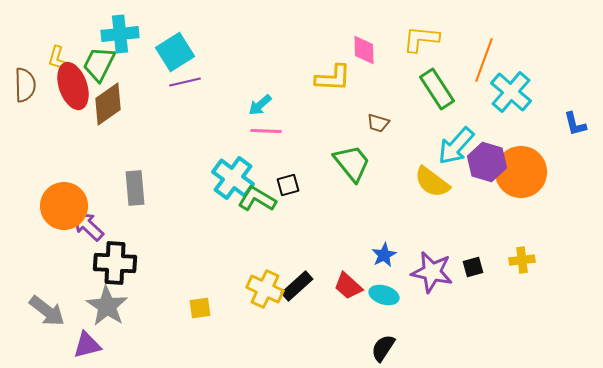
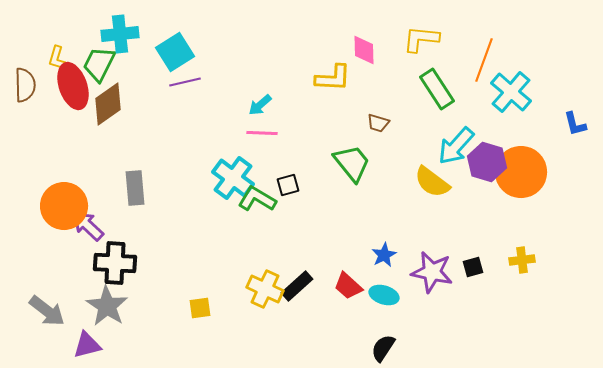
pink line at (266, 131): moved 4 px left, 2 px down
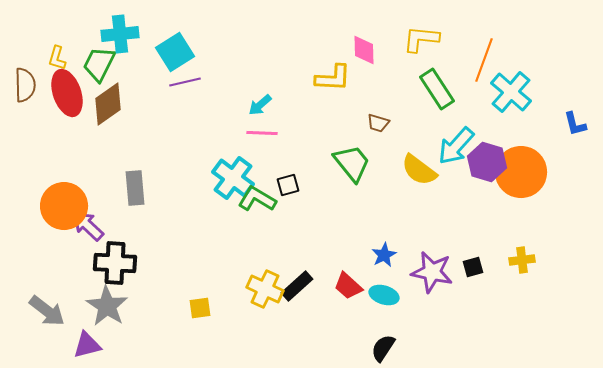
red ellipse at (73, 86): moved 6 px left, 7 px down
yellow semicircle at (432, 182): moved 13 px left, 12 px up
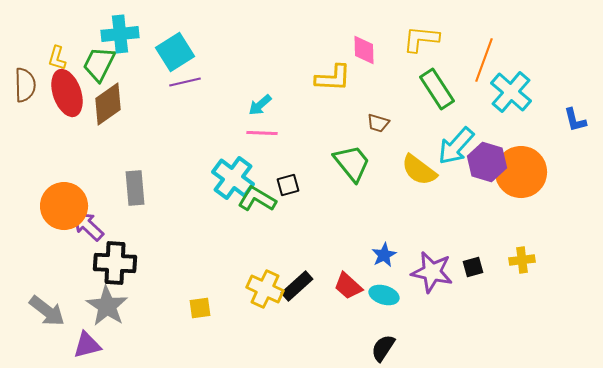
blue L-shape at (575, 124): moved 4 px up
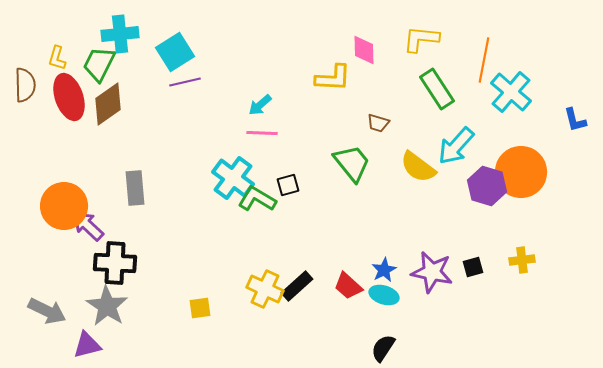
orange line at (484, 60): rotated 9 degrees counterclockwise
red ellipse at (67, 93): moved 2 px right, 4 px down
purple hexagon at (487, 162): moved 24 px down
yellow semicircle at (419, 170): moved 1 px left, 3 px up
blue star at (384, 255): moved 15 px down
gray arrow at (47, 311): rotated 12 degrees counterclockwise
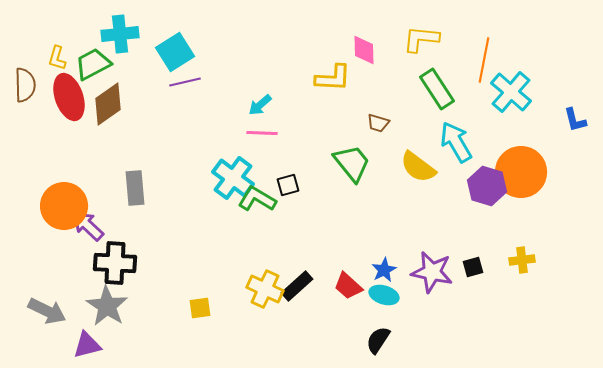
green trapezoid at (99, 64): moved 6 px left; rotated 36 degrees clockwise
cyan arrow at (456, 146): moved 4 px up; rotated 108 degrees clockwise
black semicircle at (383, 348): moved 5 px left, 8 px up
